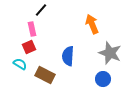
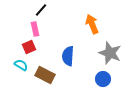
pink rectangle: moved 3 px right
cyan semicircle: moved 1 px right, 1 px down
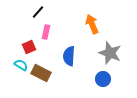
black line: moved 3 px left, 2 px down
pink rectangle: moved 11 px right, 3 px down; rotated 24 degrees clockwise
blue semicircle: moved 1 px right
brown rectangle: moved 4 px left, 2 px up
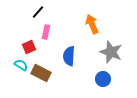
gray star: moved 1 px right, 1 px up
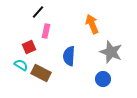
pink rectangle: moved 1 px up
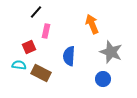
black line: moved 2 px left
cyan semicircle: moved 2 px left; rotated 24 degrees counterclockwise
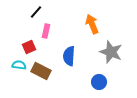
brown rectangle: moved 2 px up
blue circle: moved 4 px left, 3 px down
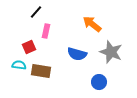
orange arrow: rotated 30 degrees counterclockwise
blue semicircle: moved 8 px right, 2 px up; rotated 78 degrees counterclockwise
brown rectangle: rotated 18 degrees counterclockwise
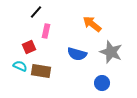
cyan semicircle: moved 1 px right, 1 px down; rotated 16 degrees clockwise
blue circle: moved 3 px right, 1 px down
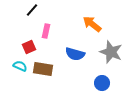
black line: moved 4 px left, 2 px up
blue semicircle: moved 2 px left
brown rectangle: moved 2 px right, 2 px up
